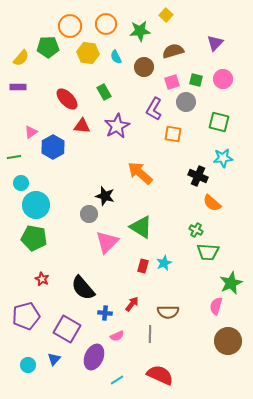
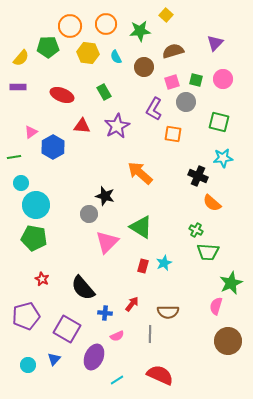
red ellipse at (67, 99): moved 5 px left, 4 px up; rotated 25 degrees counterclockwise
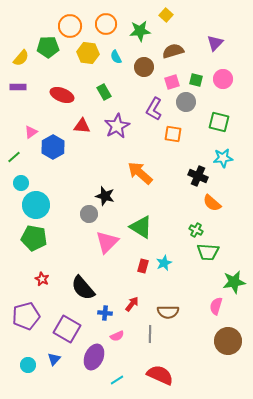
green line at (14, 157): rotated 32 degrees counterclockwise
green star at (231, 283): moved 3 px right, 1 px up; rotated 15 degrees clockwise
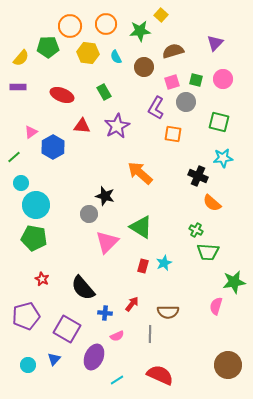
yellow square at (166, 15): moved 5 px left
purple L-shape at (154, 109): moved 2 px right, 1 px up
brown circle at (228, 341): moved 24 px down
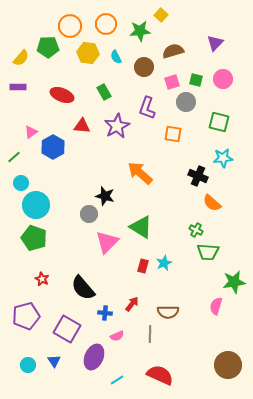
purple L-shape at (156, 108): moved 9 px left; rotated 10 degrees counterclockwise
green pentagon at (34, 238): rotated 10 degrees clockwise
blue triangle at (54, 359): moved 2 px down; rotated 16 degrees counterclockwise
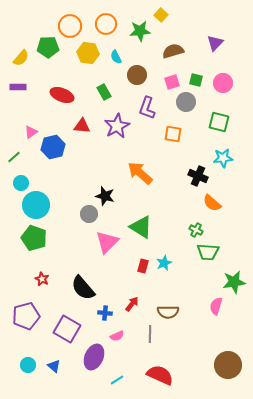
brown circle at (144, 67): moved 7 px left, 8 px down
pink circle at (223, 79): moved 4 px down
blue hexagon at (53, 147): rotated 15 degrees clockwise
blue triangle at (54, 361): moved 5 px down; rotated 16 degrees counterclockwise
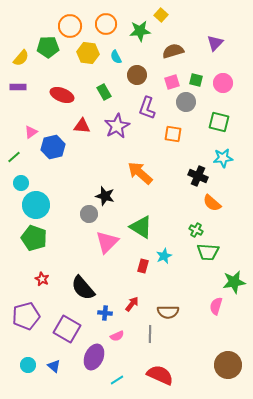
cyan star at (164, 263): moved 7 px up
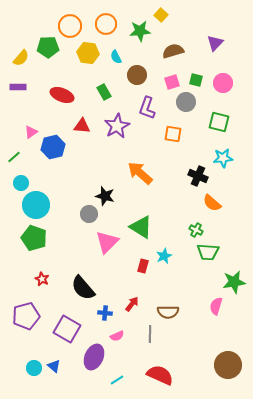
cyan circle at (28, 365): moved 6 px right, 3 px down
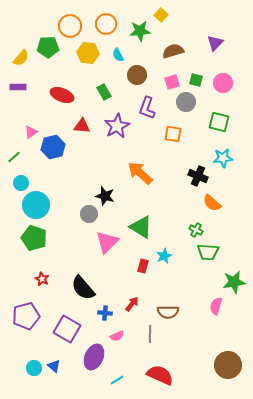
cyan semicircle at (116, 57): moved 2 px right, 2 px up
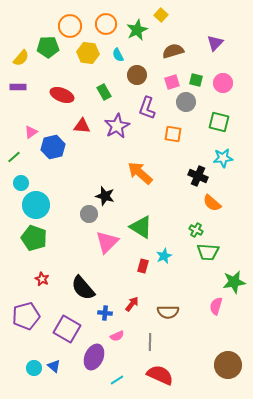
green star at (140, 31): moved 3 px left, 1 px up; rotated 20 degrees counterclockwise
gray line at (150, 334): moved 8 px down
